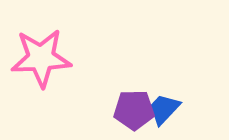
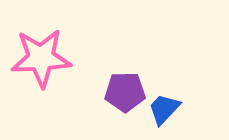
purple pentagon: moved 9 px left, 18 px up
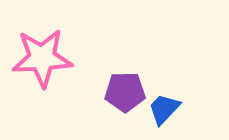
pink star: moved 1 px right
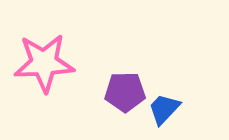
pink star: moved 2 px right, 5 px down
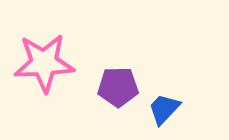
purple pentagon: moved 7 px left, 5 px up
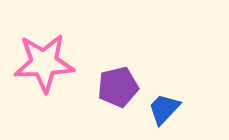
purple pentagon: rotated 12 degrees counterclockwise
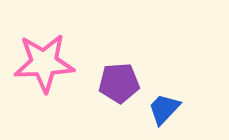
purple pentagon: moved 1 px right, 4 px up; rotated 9 degrees clockwise
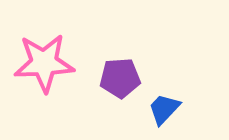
purple pentagon: moved 1 px right, 5 px up
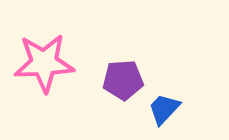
purple pentagon: moved 3 px right, 2 px down
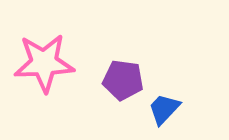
purple pentagon: rotated 12 degrees clockwise
